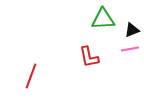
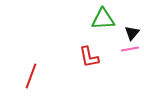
black triangle: moved 3 px down; rotated 28 degrees counterclockwise
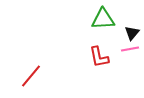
red L-shape: moved 10 px right
red line: rotated 20 degrees clockwise
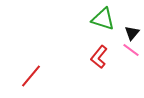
green triangle: rotated 20 degrees clockwise
pink line: moved 1 px right, 1 px down; rotated 48 degrees clockwise
red L-shape: rotated 50 degrees clockwise
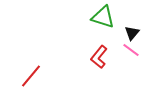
green triangle: moved 2 px up
